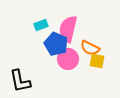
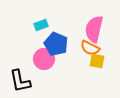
pink semicircle: moved 26 px right
pink circle: moved 24 px left
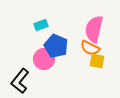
blue pentagon: moved 2 px down
black L-shape: rotated 50 degrees clockwise
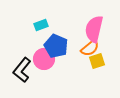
orange semicircle: rotated 66 degrees counterclockwise
yellow square: rotated 28 degrees counterclockwise
black L-shape: moved 2 px right, 11 px up
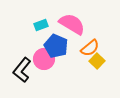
pink semicircle: moved 22 px left, 5 px up; rotated 108 degrees clockwise
yellow square: rotated 28 degrees counterclockwise
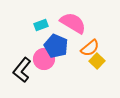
pink semicircle: moved 1 px right, 1 px up
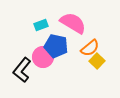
blue pentagon: rotated 10 degrees counterclockwise
pink circle: moved 1 px left, 2 px up
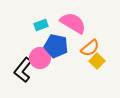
pink circle: moved 3 px left, 1 px down
black L-shape: moved 1 px right
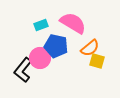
yellow square: rotated 28 degrees counterclockwise
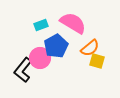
blue pentagon: rotated 30 degrees clockwise
